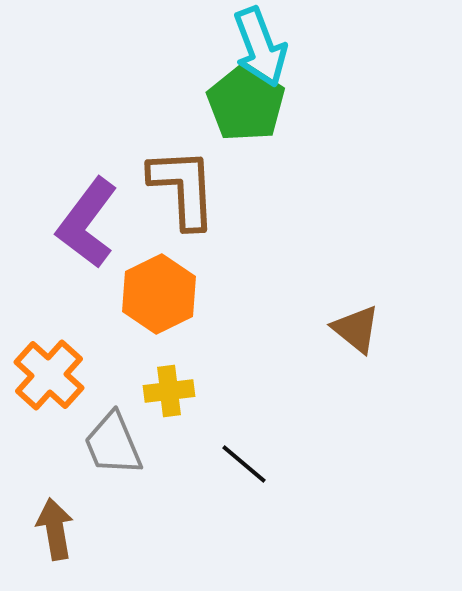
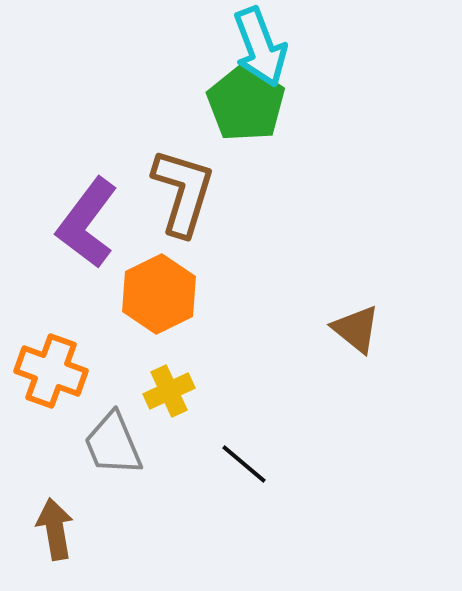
brown L-shape: moved 4 px down; rotated 20 degrees clockwise
orange cross: moved 2 px right, 4 px up; rotated 22 degrees counterclockwise
yellow cross: rotated 18 degrees counterclockwise
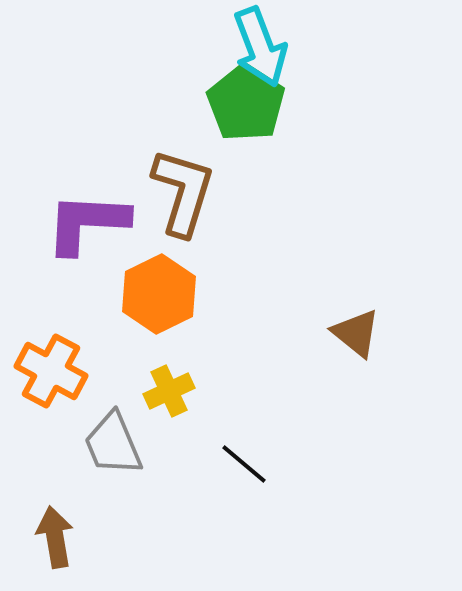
purple L-shape: rotated 56 degrees clockwise
brown triangle: moved 4 px down
orange cross: rotated 8 degrees clockwise
brown arrow: moved 8 px down
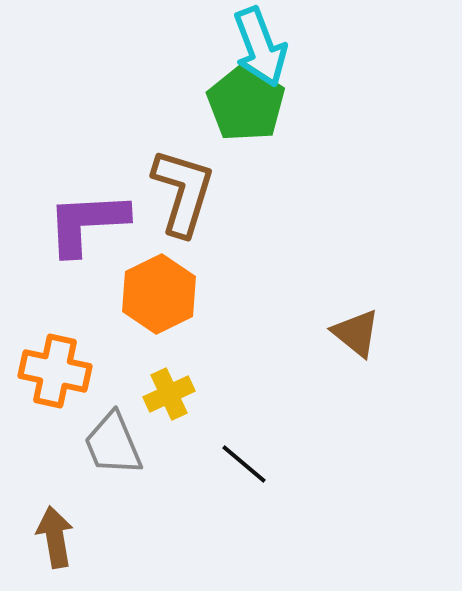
purple L-shape: rotated 6 degrees counterclockwise
orange cross: moved 4 px right; rotated 16 degrees counterclockwise
yellow cross: moved 3 px down
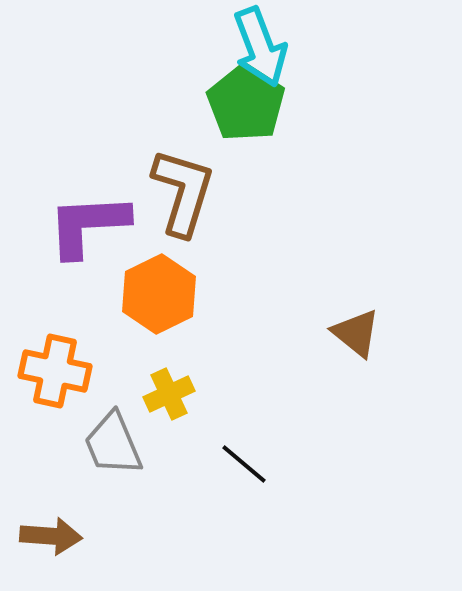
purple L-shape: moved 1 px right, 2 px down
brown arrow: moved 4 px left, 1 px up; rotated 104 degrees clockwise
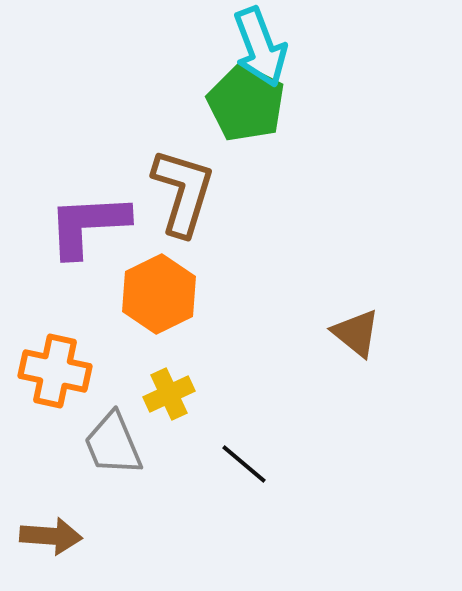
green pentagon: rotated 6 degrees counterclockwise
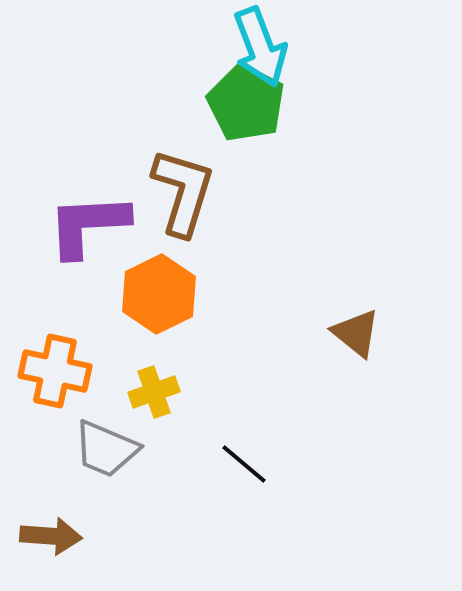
yellow cross: moved 15 px left, 2 px up; rotated 6 degrees clockwise
gray trapezoid: moved 7 px left, 5 px down; rotated 44 degrees counterclockwise
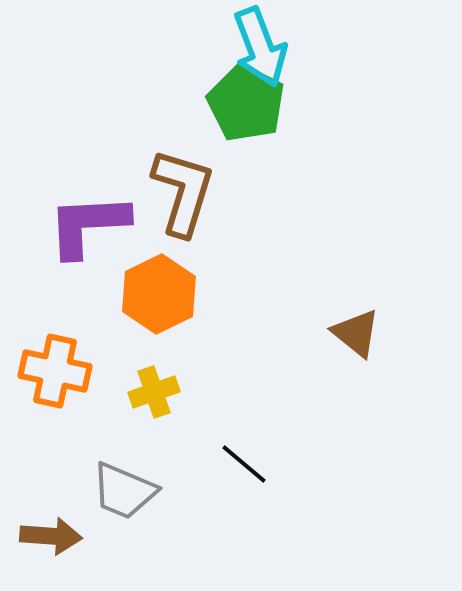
gray trapezoid: moved 18 px right, 42 px down
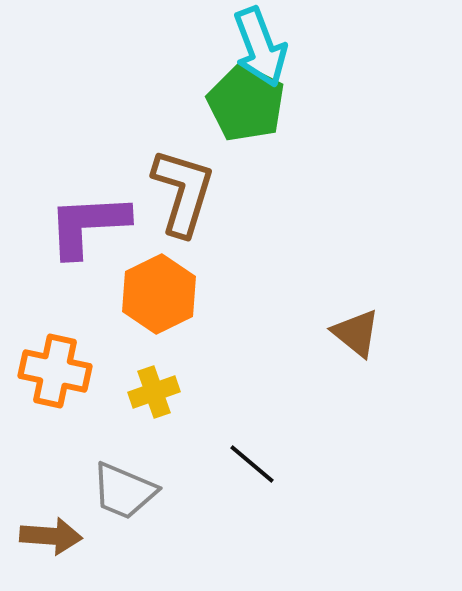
black line: moved 8 px right
